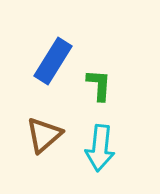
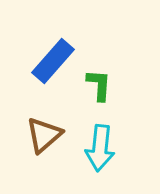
blue rectangle: rotated 9 degrees clockwise
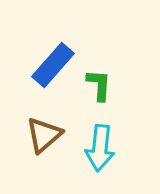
blue rectangle: moved 4 px down
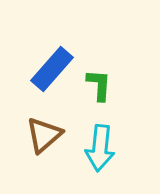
blue rectangle: moved 1 px left, 4 px down
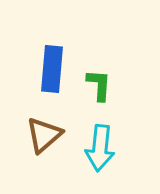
blue rectangle: rotated 36 degrees counterclockwise
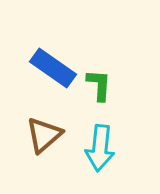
blue rectangle: moved 1 px right, 1 px up; rotated 60 degrees counterclockwise
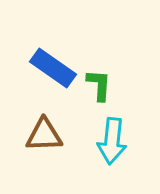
brown triangle: rotated 39 degrees clockwise
cyan arrow: moved 12 px right, 7 px up
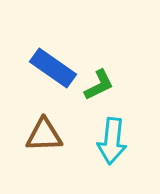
green L-shape: rotated 60 degrees clockwise
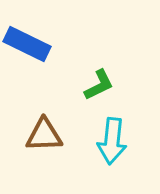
blue rectangle: moved 26 px left, 24 px up; rotated 9 degrees counterclockwise
